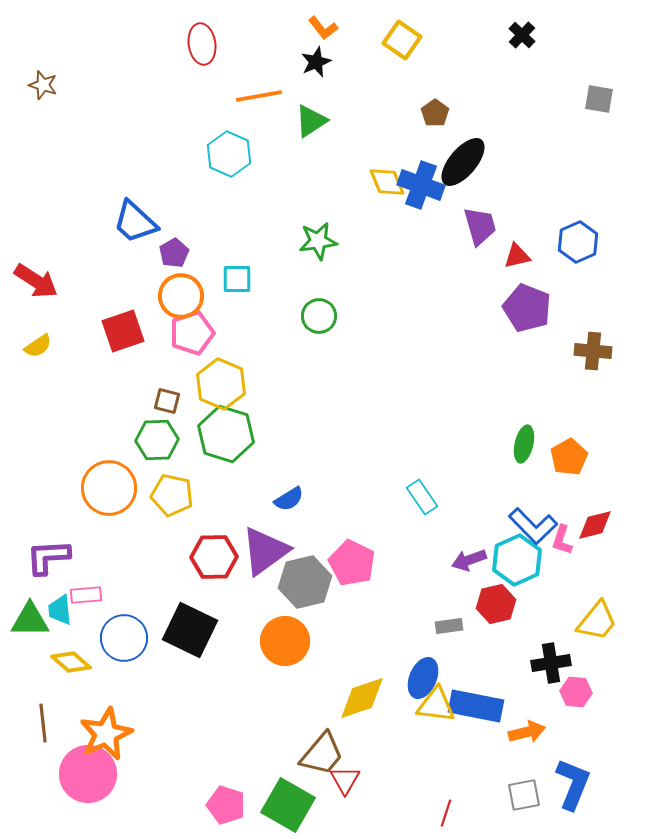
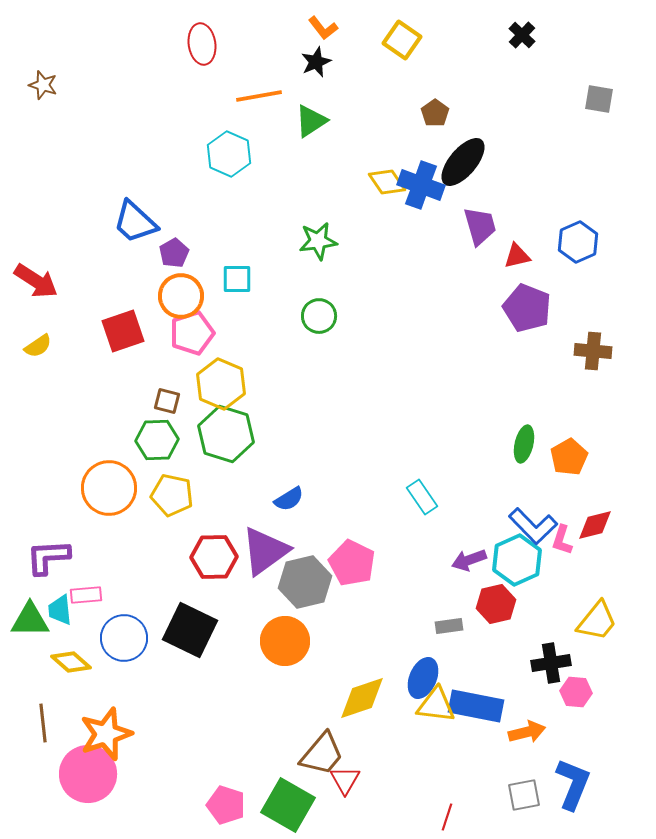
yellow diamond at (387, 182): rotated 12 degrees counterclockwise
orange star at (106, 734): rotated 6 degrees clockwise
red line at (446, 813): moved 1 px right, 4 px down
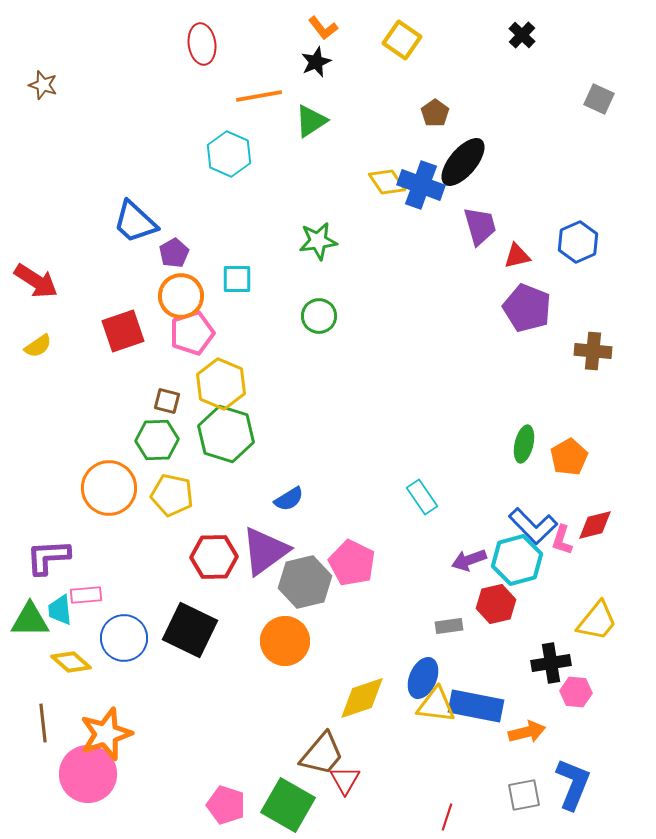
gray square at (599, 99): rotated 16 degrees clockwise
cyan hexagon at (517, 560): rotated 9 degrees clockwise
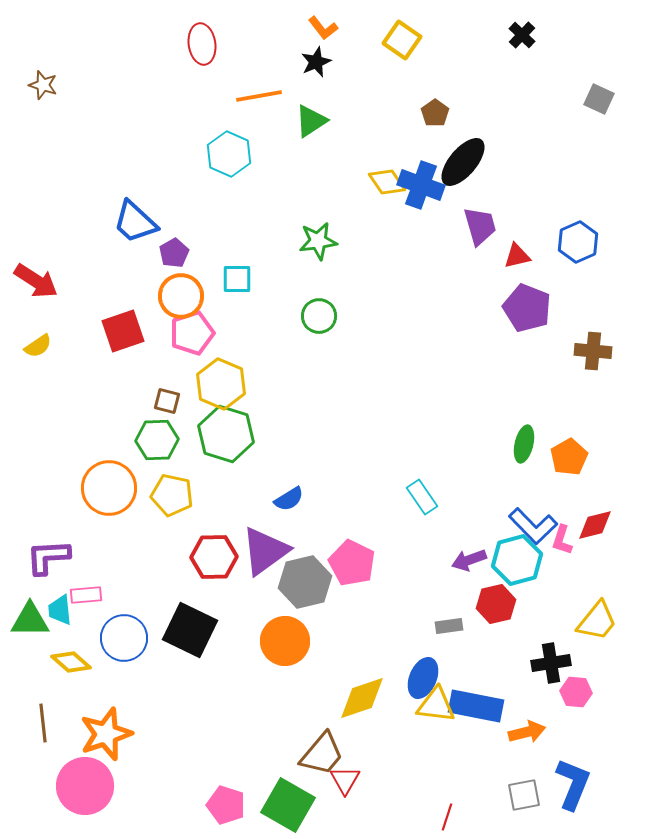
pink circle at (88, 774): moved 3 px left, 12 px down
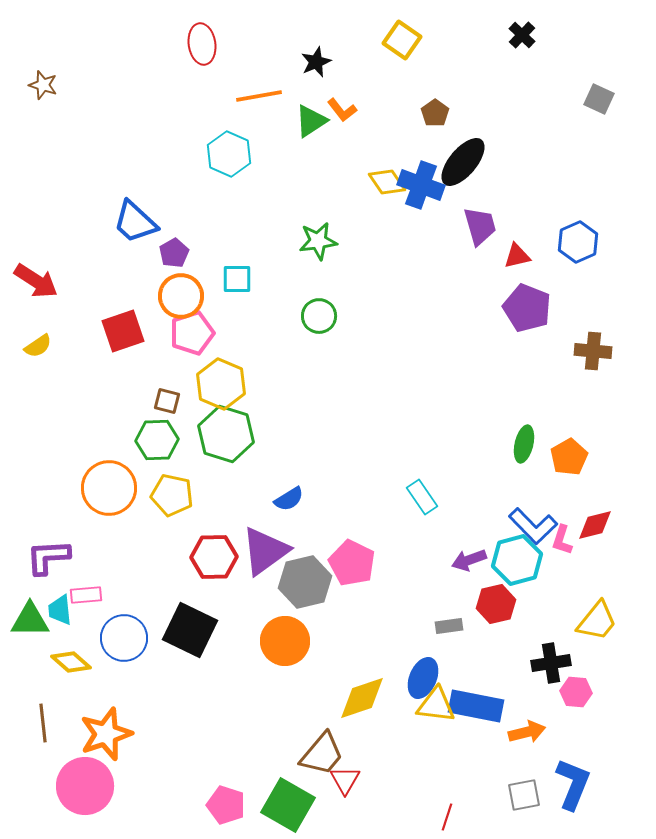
orange L-shape at (323, 28): moved 19 px right, 82 px down
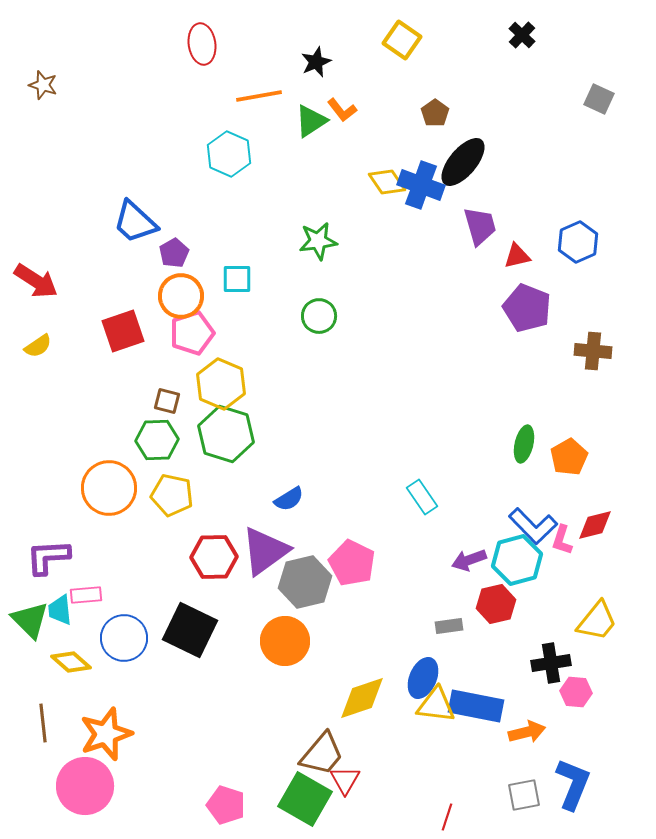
green triangle at (30, 620): rotated 45 degrees clockwise
green square at (288, 805): moved 17 px right, 6 px up
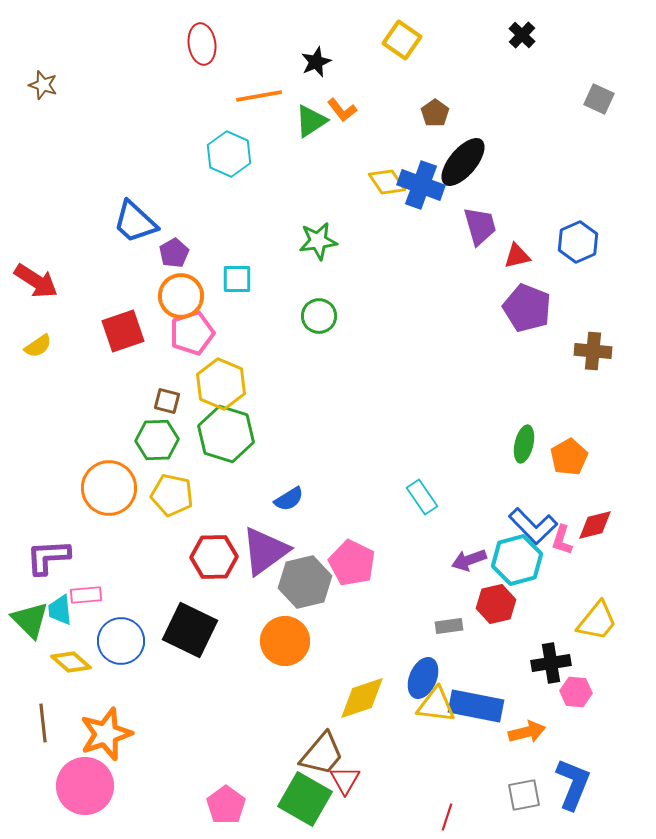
blue circle at (124, 638): moved 3 px left, 3 px down
pink pentagon at (226, 805): rotated 18 degrees clockwise
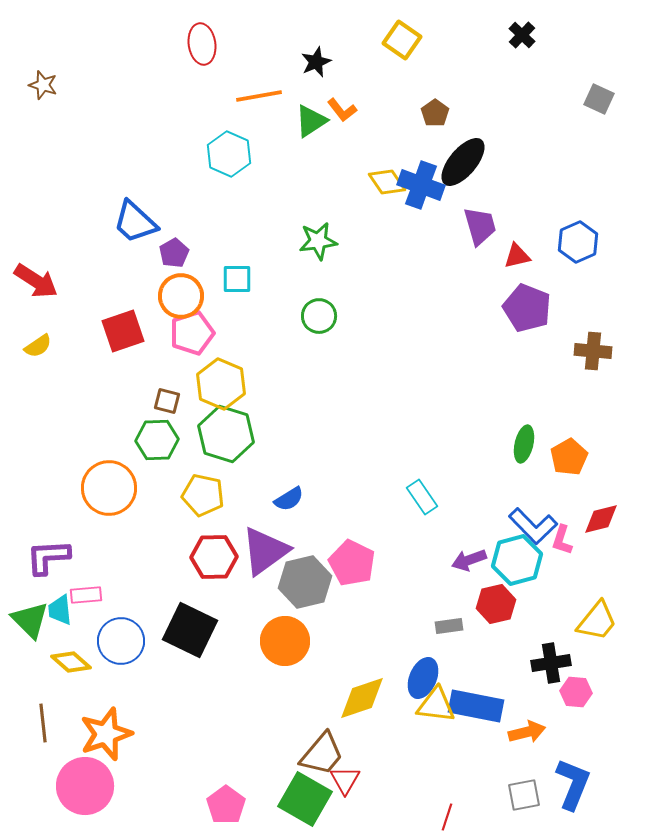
yellow pentagon at (172, 495): moved 31 px right
red diamond at (595, 525): moved 6 px right, 6 px up
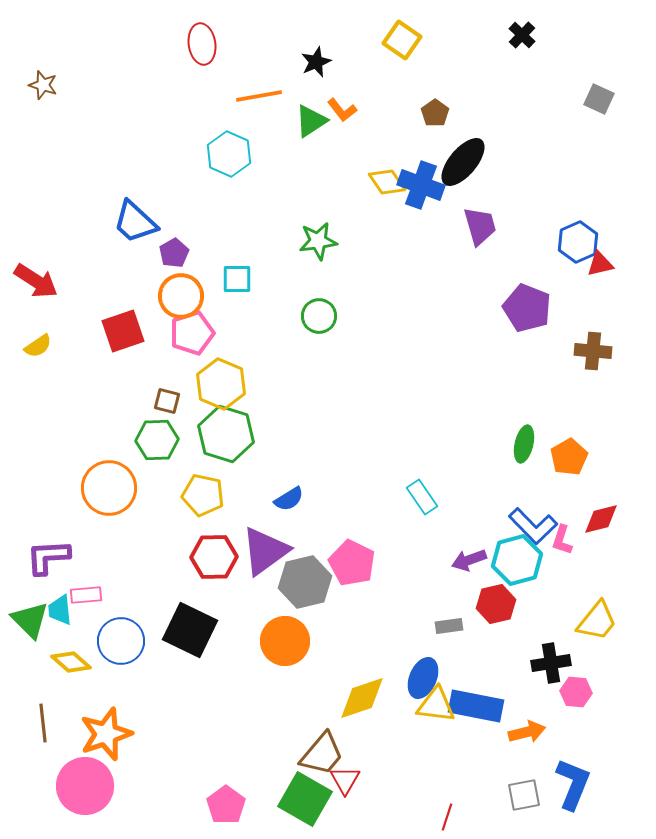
red triangle at (517, 256): moved 83 px right, 8 px down
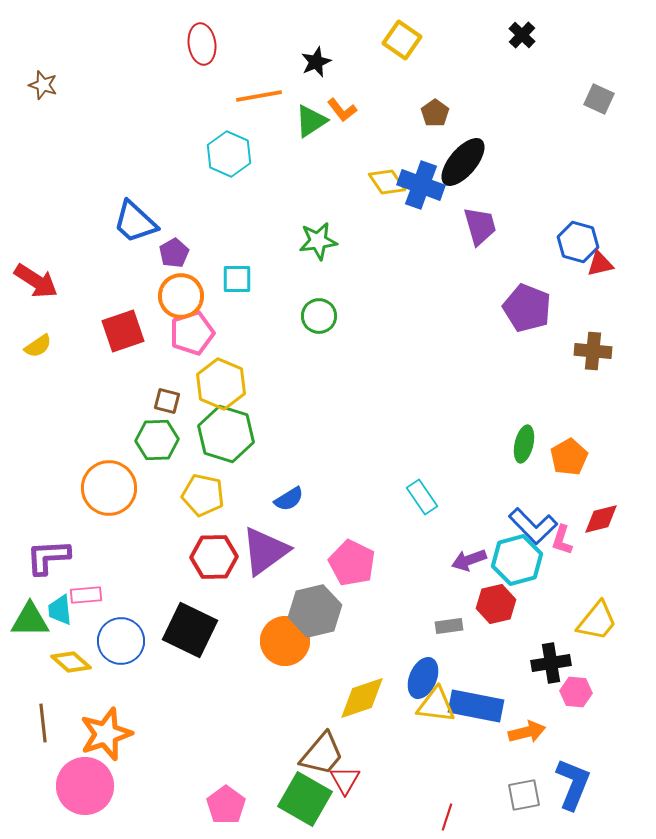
blue hexagon at (578, 242): rotated 21 degrees counterclockwise
gray hexagon at (305, 582): moved 10 px right, 29 px down
green triangle at (30, 620): rotated 45 degrees counterclockwise
